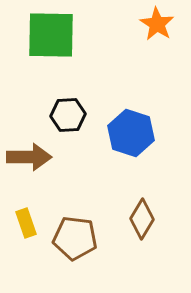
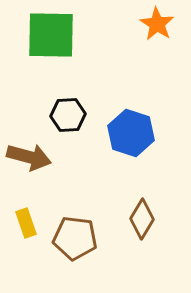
brown arrow: rotated 15 degrees clockwise
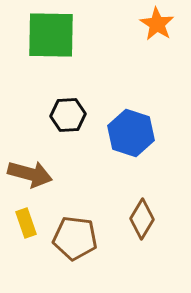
brown arrow: moved 1 px right, 17 px down
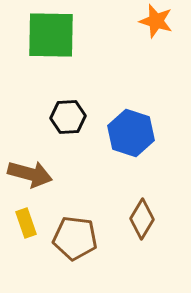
orange star: moved 1 px left, 3 px up; rotated 16 degrees counterclockwise
black hexagon: moved 2 px down
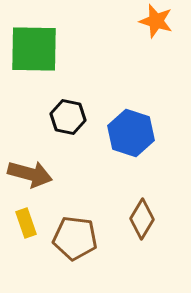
green square: moved 17 px left, 14 px down
black hexagon: rotated 16 degrees clockwise
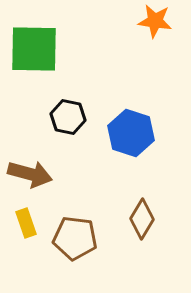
orange star: moved 1 px left; rotated 8 degrees counterclockwise
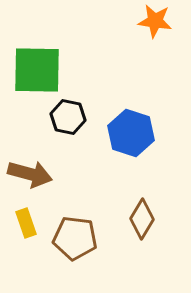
green square: moved 3 px right, 21 px down
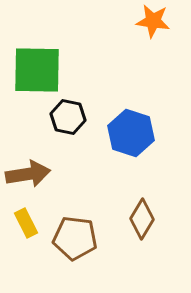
orange star: moved 2 px left
brown arrow: moved 2 px left; rotated 24 degrees counterclockwise
yellow rectangle: rotated 8 degrees counterclockwise
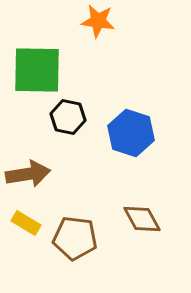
orange star: moved 55 px left
brown diamond: rotated 60 degrees counterclockwise
yellow rectangle: rotated 32 degrees counterclockwise
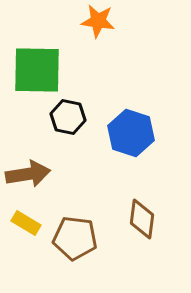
brown diamond: rotated 36 degrees clockwise
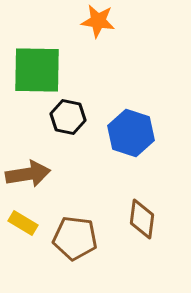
yellow rectangle: moved 3 px left
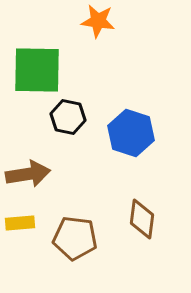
yellow rectangle: moved 3 px left; rotated 36 degrees counterclockwise
